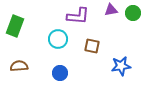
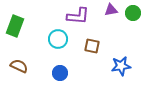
brown semicircle: rotated 30 degrees clockwise
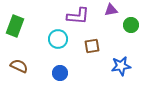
green circle: moved 2 px left, 12 px down
brown square: rotated 21 degrees counterclockwise
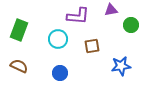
green rectangle: moved 4 px right, 4 px down
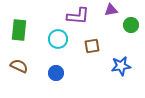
green rectangle: rotated 15 degrees counterclockwise
blue circle: moved 4 px left
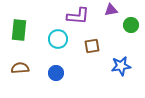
brown semicircle: moved 1 px right, 2 px down; rotated 30 degrees counterclockwise
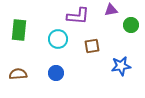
brown semicircle: moved 2 px left, 6 px down
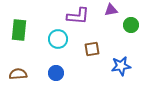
brown square: moved 3 px down
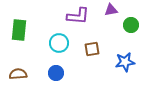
cyan circle: moved 1 px right, 4 px down
blue star: moved 4 px right, 4 px up
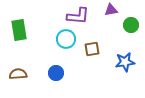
green rectangle: rotated 15 degrees counterclockwise
cyan circle: moved 7 px right, 4 px up
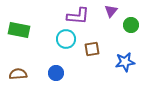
purple triangle: moved 1 px down; rotated 40 degrees counterclockwise
green rectangle: rotated 70 degrees counterclockwise
